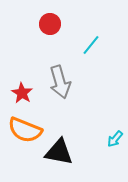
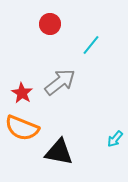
gray arrow: rotated 112 degrees counterclockwise
orange semicircle: moved 3 px left, 2 px up
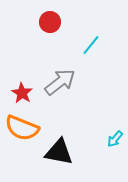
red circle: moved 2 px up
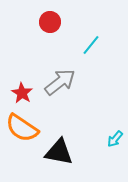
orange semicircle: rotated 12 degrees clockwise
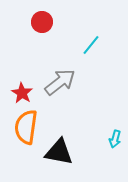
red circle: moved 8 px left
orange semicircle: moved 4 px right, 1 px up; rotated 64 degrees clockwise
cyan arrow: rotated 24 degrees counterclockwise
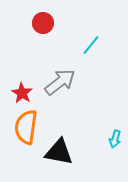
red circle: moved 1 px right, 1 px down
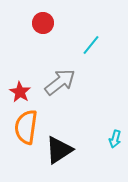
red star: moved 2 px left, 1 px up
black triangle: moved 2 px up; rotated 44 degrees counterclockwise
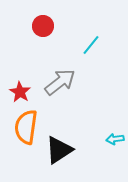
red circle: moved 3 px down
cyan arrow: rotated 66 degrees clockwise
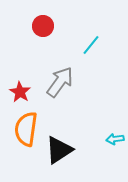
gray arrow: rotated 16 degrees counterclockwise
orange semicircle: moved 2 px down
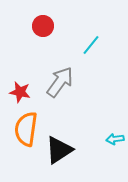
red star: rotated 20 degrees counterclockwise
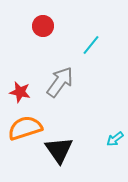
orange semicircle: moved 1 px left, 1 px up; rotated 64 degrees clockwise
cyan arrow: rotated 30 degrees counterclockwise
black triangle: rotated 32 degrees counterclockwise
